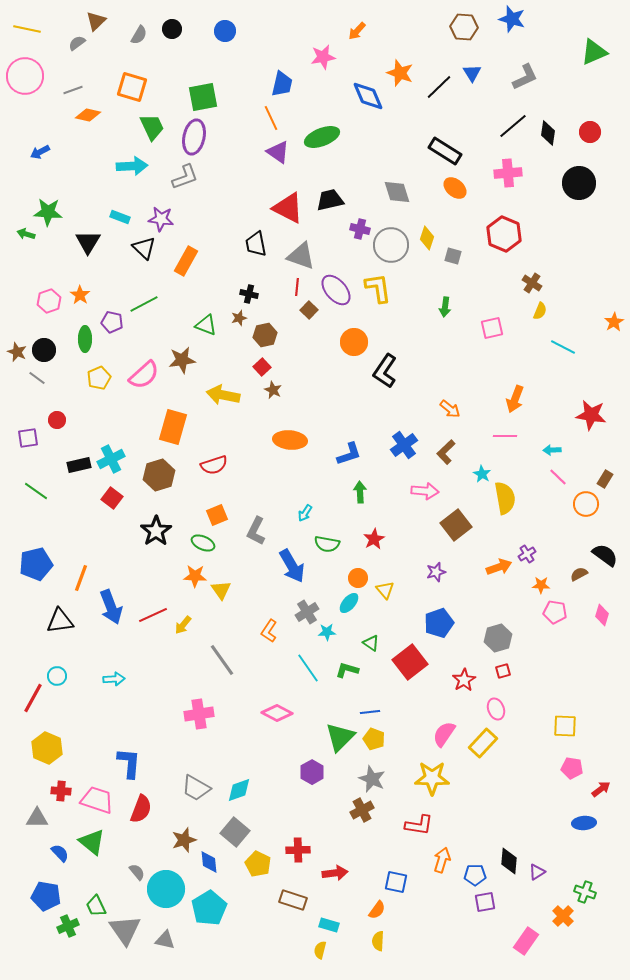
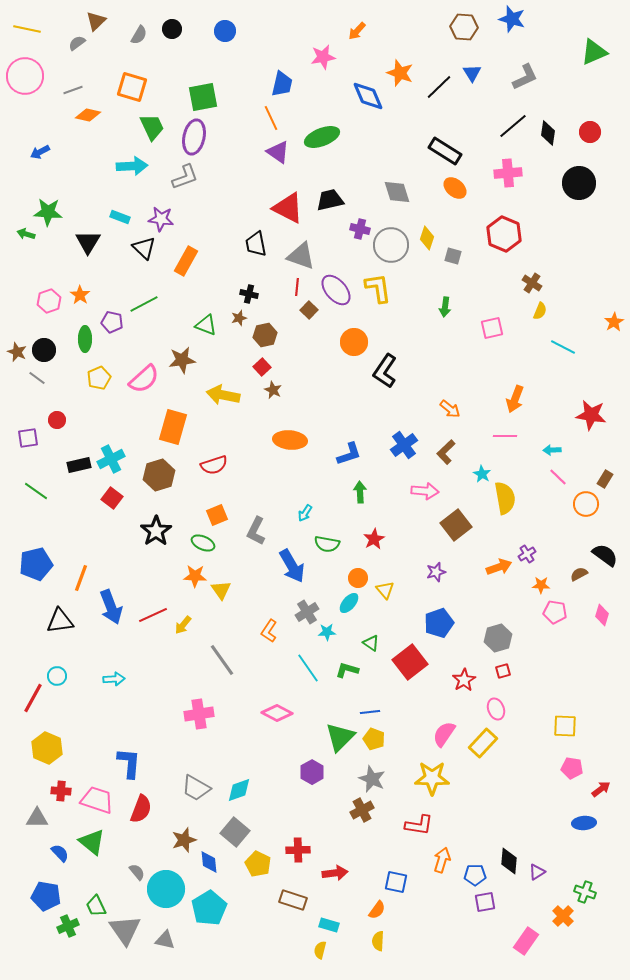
pink semicircle at (144, 375): moved 4 px down
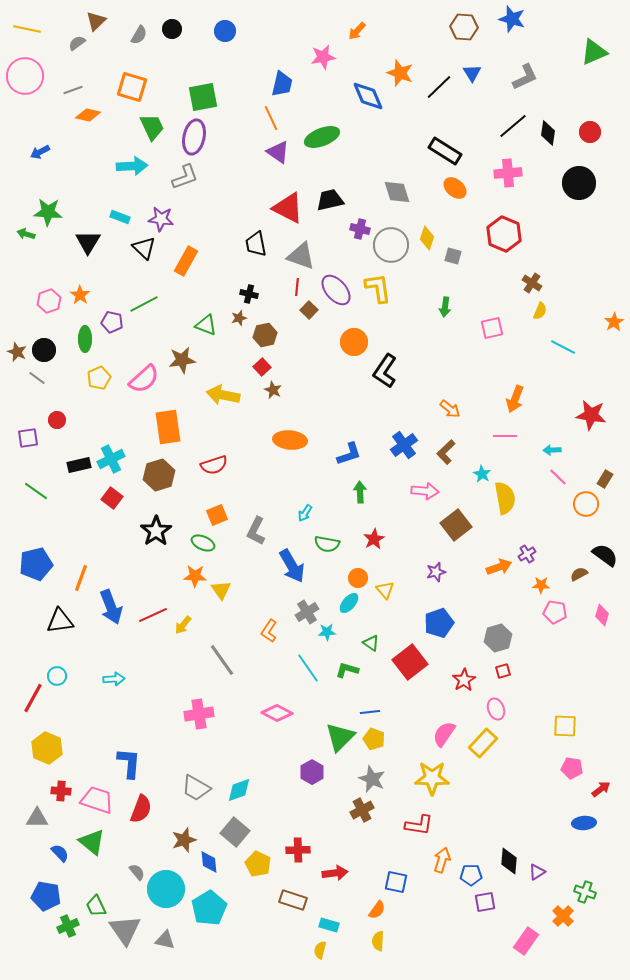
orange rectangle at (173, 427): moved 5 px left; rotated 24 degrees counterclockwise
blue pentagon at (475, 875): moved 4 px left
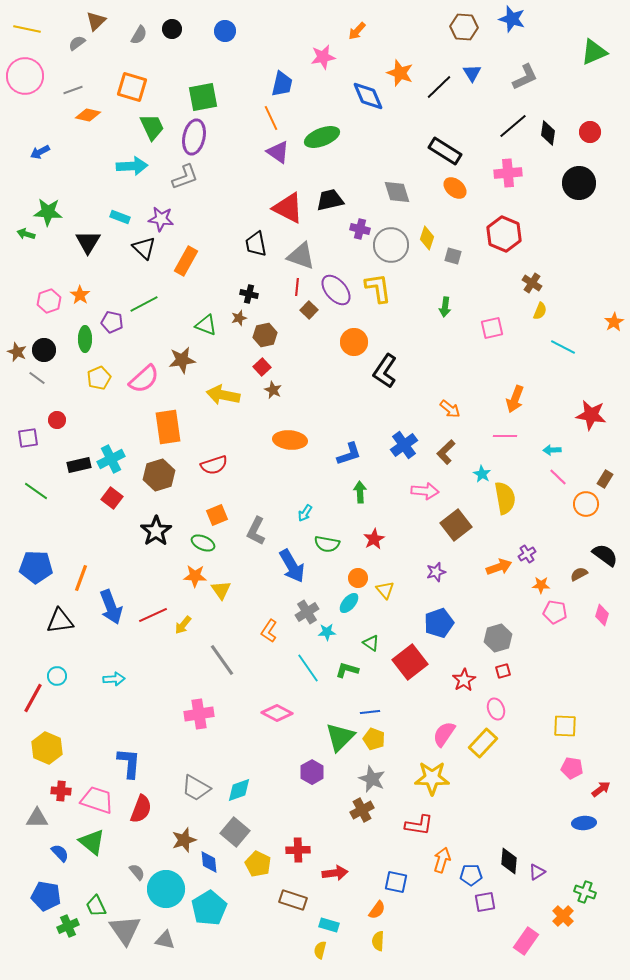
blue pentagon at (36, 564): moved 3 px down; rotated 16 degrees clockwise
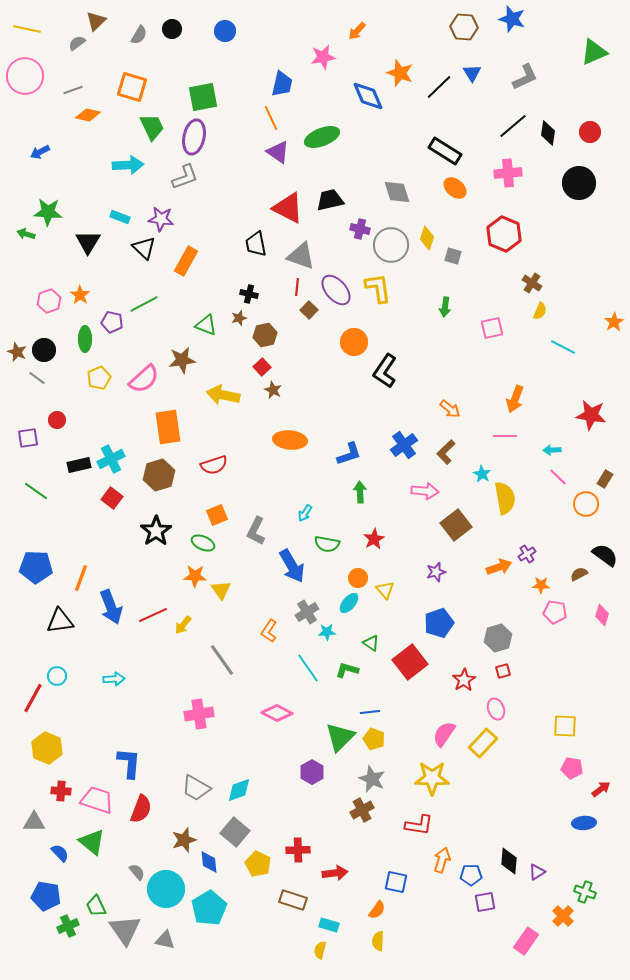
cyan arrow at (132, 166): moved 4 px left, 1 px up
gray triangle at (37, 818): moved 3 px left, 4 px down
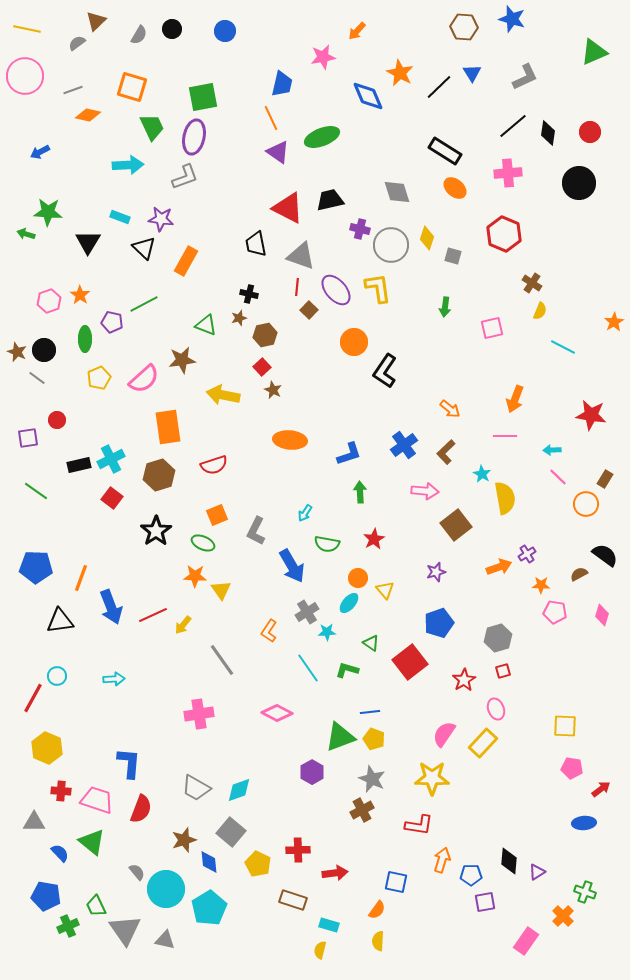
orange star at (400, 73): rotated 8 degrees clockwise
green triangle at (340, 737): rotated 24 degrees clockwise
gray square at (235, 832): moved 4 px left
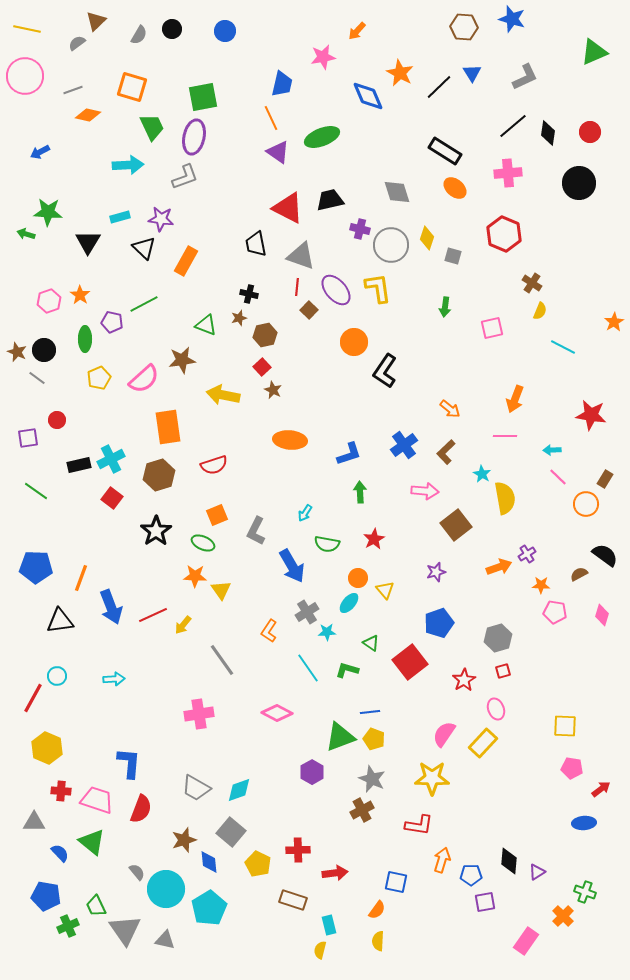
cyan rectangle at (120, 217): rotated 36 degrees counterclockwise
cyan rectangle at (329, 925): rotated 60 degrees clockwise
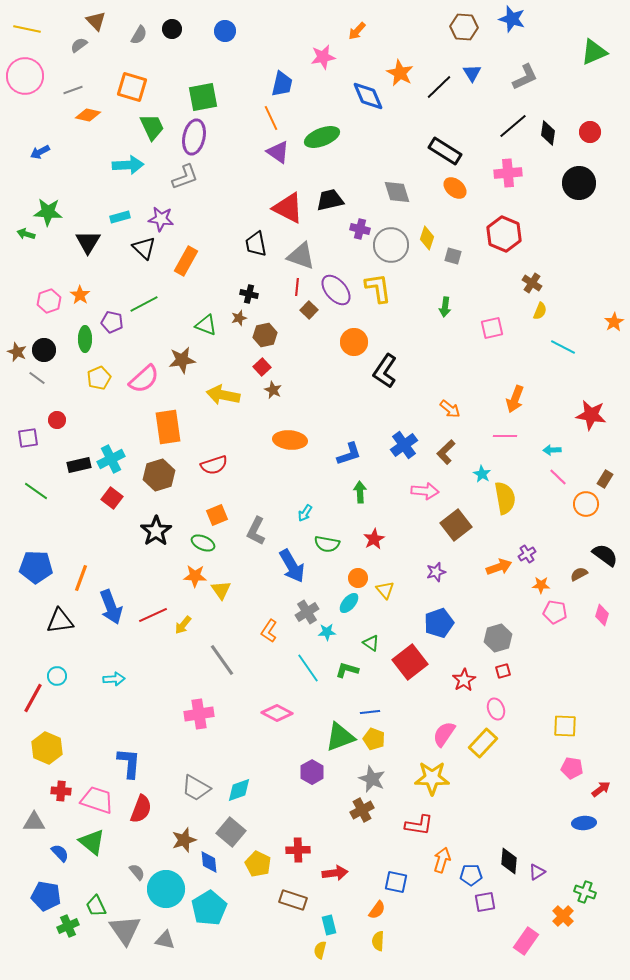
brown triangle at (96, 21): rotated 30 degrees counterclockwise
gray semicircle at (77, 43): moved 2 px right, 2 px down
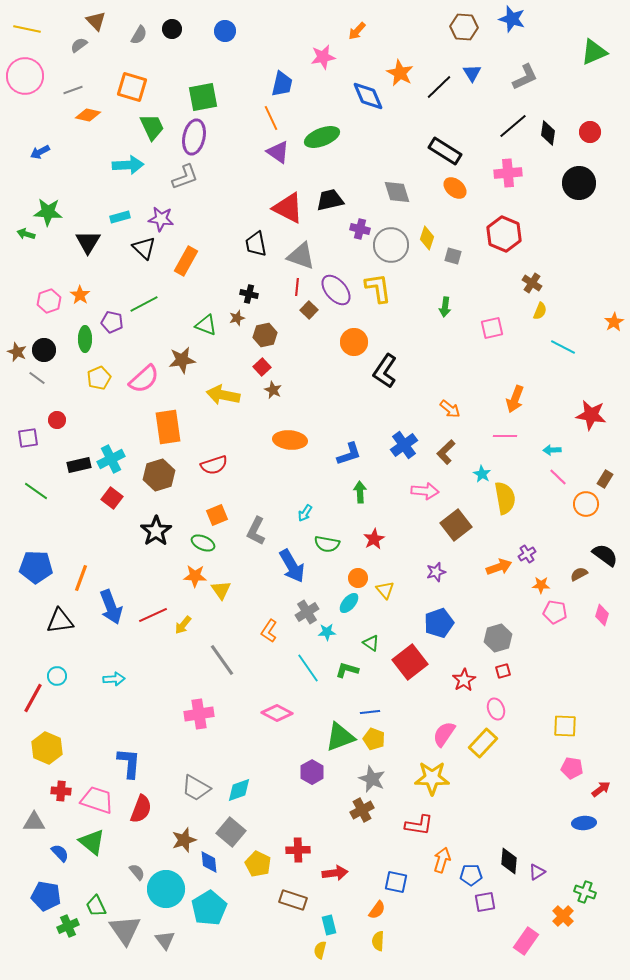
brown star at (239, 318): moved 2 px left
gray triangle at (165, 940): rotated 40 degrees clockwise
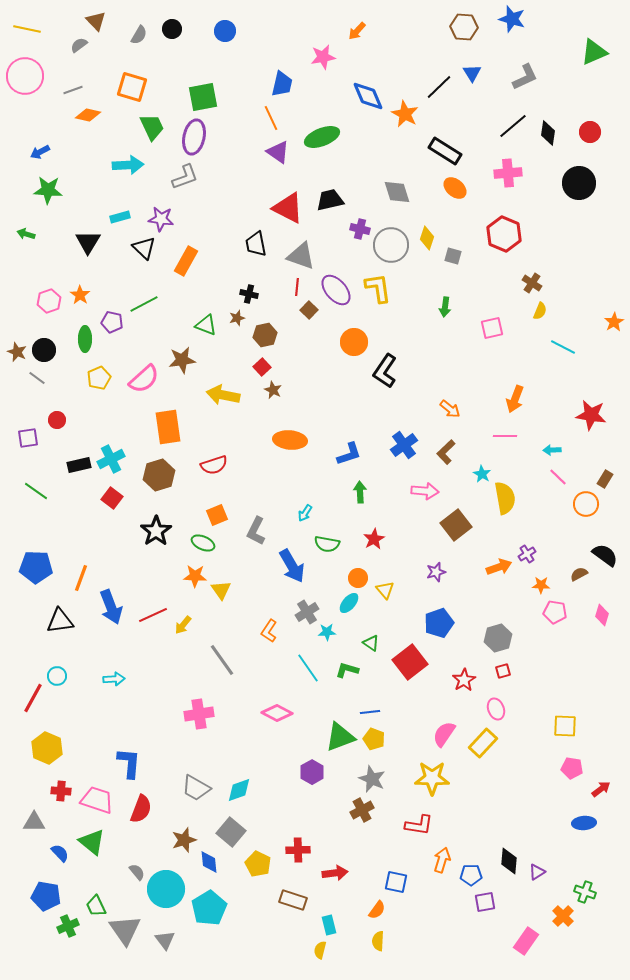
orange star at (400, 73): moved 5 px right, 41 px down
green star at (48, 212): moved 22 px up
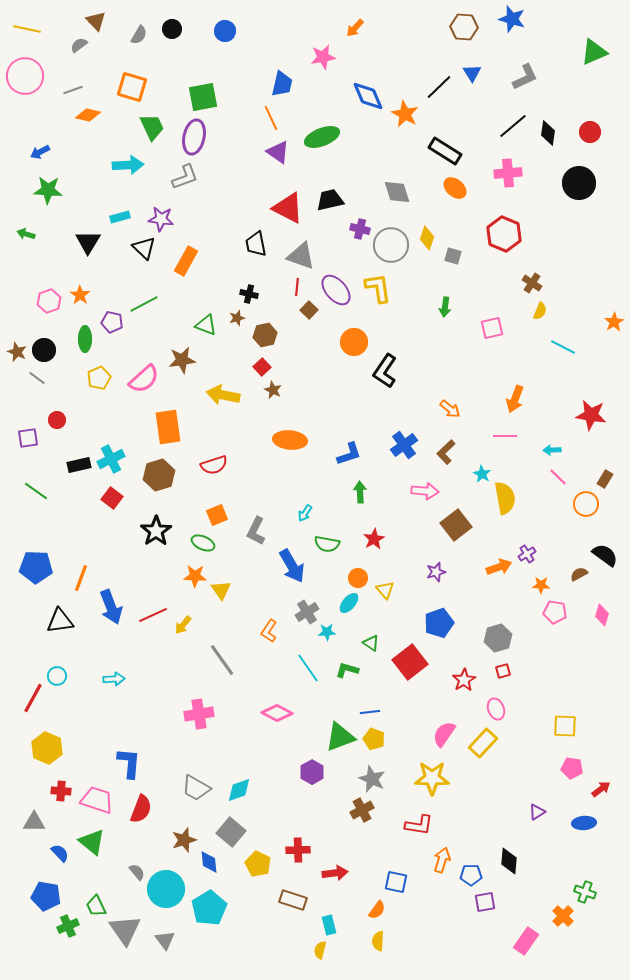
orange arrow at (357, 31): moved 2 px left, 3 px up
purple triangle at (537, 872): moved 60 px up
